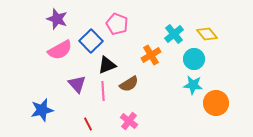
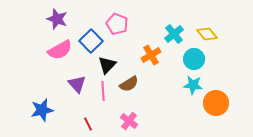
black triangle: rotated 24 degrees counterclockwise
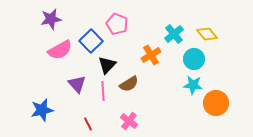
purple star: moved 6 px left; rotated 30 degrees counterclockwise
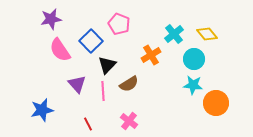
pink pentagon: moved 2 px right
pink semicircle: rotated 85 degrees clockwise
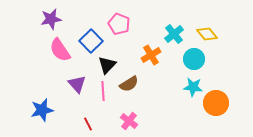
cyan star: moved 2 px down
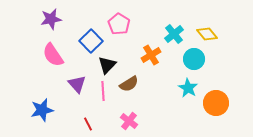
pink pentagon: rotated 10 degrees clockwise
pink semicircle: moved 7 px left, 5 px down
cyan star: moved 5 px left, 1 px down; rotated 24 degrees clockwise
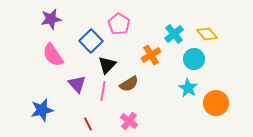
pink line: rotated 12 degrees clockwise
